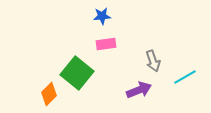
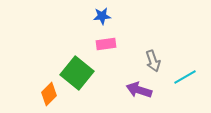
purple arrow: rotated 140 degrees counterclockwise
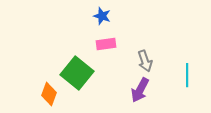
blue star: rotated 24 degrees clockwise
gray arrow: moved 8 px left
cyan line: moved 2 px right, 2 px up; rotated 60 degrees counterclockwise
purple arrow: moved 1 px right; rotated 80 degrees counterclockwise
orange diamond: rotated 25 degrees counterclockwise
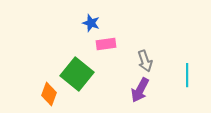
blue star: moved 11 px left, 7 px down
green square: moved 1 px down
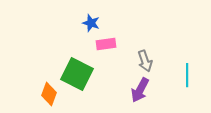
green square: rotated 12 degrees counterclockwise
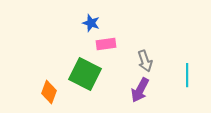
green square: moved 8 px right
orange diamond: moved 2 px up
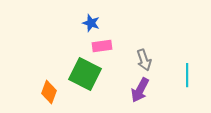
pink rectangle: moved 4 px left, 2 px down
gray arrow: moved 1 px left, 1 px up
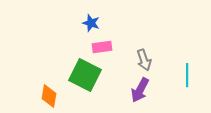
pink rectangle: moved 1 px down
green square: moved 1 px down
orange diamond: moved 4 px down; rotated 10 degrees counterclockwise
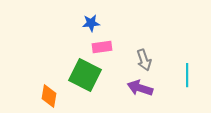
blue star: rotated 24 degrees counterclockwise
purple arrow: moved 2 px up; rotated 80 degrees clockwise
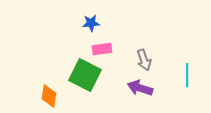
pink rectangle: moved 2 px down
